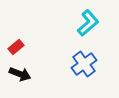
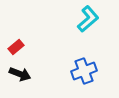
cyan L-shape: moved 4 px up
blue cross: moved 7 px down; rotated 15 degrees clockwise
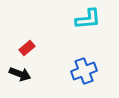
cyan L-shape: rotated 36 degrees clockwise
red rectangle: moved 11 px right, 1 px down
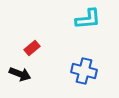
red rectangle: moved 5 px right
blue cross: rotated 35 degrees clockwise
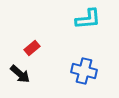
black arrow: rotated 20 degrees clockwise
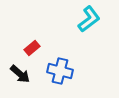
cyan L-shape: moved 1 px right; rotated 32 degrees counterclockwise
blue cross: moved 24 px left
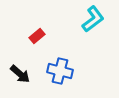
cyan L-shape: moved 4 px right
red rectangle: moved 5 px right, 12 px up
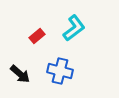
cyan L-shape: moved 19 px left, 9 px down
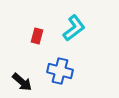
red rectangle: rotated 35 degrees counterclockwise
black arrow: moved 2 px right, 8 px down
